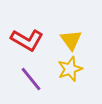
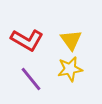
yellow star: rotated 10 degrees clockwise
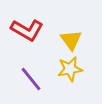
red L-shape: moved 10 px up
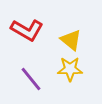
yellow triangle: rotated 15 degrees counterclockwise
yellow star: rotated 10 degrees clockwise
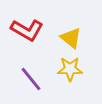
yellow triangle: moved 2 px up
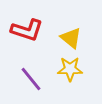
red L-shape: rotated 12 degrees counterclockwise
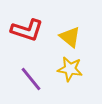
yellow triangle: moved 1 px left, 1 px up
yellow star: rotated 10 degrees clockwise
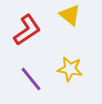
red L-shape: rotated 52 degrees counterclockwise
yellow triangle: moved 22 px up
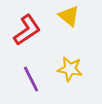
yellow triangle: moved 1 px left, 1 px down
purple line: rotated 12 degrees clockwise
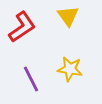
yellow triangle: moved 1 px left; rotated 15 degrees clockwise
red L-shape: moved 5 px left, 3 px up
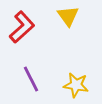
red L-shape: rotated 8 degrees counterclockwise
yellow star: moved 6 px right, 16 px down
